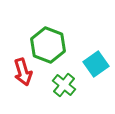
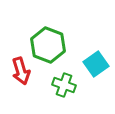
red arrow: moved 2 px left, 1 px up
green cross: rotated 20 degrees counterclockwise
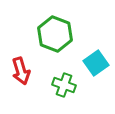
green hexagon: moved 7 px right, 11 px up
cyan square: moved 1 px up
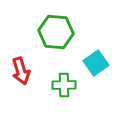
green hexagon: moved 1 px right, 2 px up; rotated 16 degrees counterclockwise
green cross: rotated 20 degrees counterclockwise
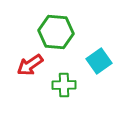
cyan square: moved 3 px right, 2 px up
red arrow: moved 9 px right, 6 px up; rotated 72 degrees clockwise
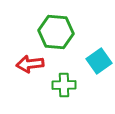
red arrow: moved 1 px up; rotated 28 degrees clockwise
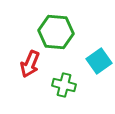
red arrow: rotated 60 degrees counterclockwise
green cross: rotated 15 degrees clockwise
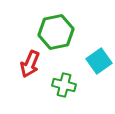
green hexagon: rotated 16 degrees counterclockwise
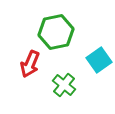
cyan square: moved 1 px up
green cross: rotated 25 degrees clockwise
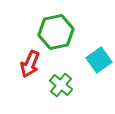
green cross: moved 3 px left
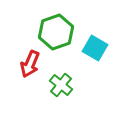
green hexagon: rotated 8 degrees counterclockwise
cyan square: moved 4 px left, 12 px up; rotated 25 degrees counterclockwise
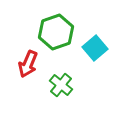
cyan square: rotated 20 degrees clockwise
red arrow: moved 2 px left
